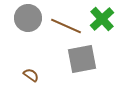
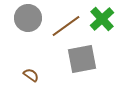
brown line: rotated 60 degrees counterclockwise
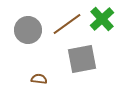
gray circle: moved 12 px down
brown line: moved 1 px right, 2 px up
brown semicircle: moved 8 px right, 4 px down; rotated 28 degrees counterclockwise
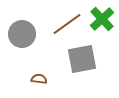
gray circle: moved 6 px left, 4 px down
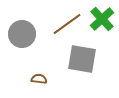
gray square: rotated 20 degrees clockwise
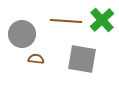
green cross: moved 1 px down
brown line: moved 1 px left, 3 px up; rotated 40 degrees clockwise
brown semicircle: moved 3 px left, 20 px up
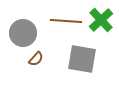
green cross: moved 1 px left
gray circle: moved 1 px right, 1 px up
brown semicircle: rotated 126 degrees clockwise
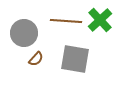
green cross: moved 1 px left
gray circle: moved 1 px right
gray square: moved 7 px left
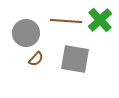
gray circle: moved 2 px right
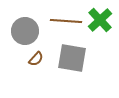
gray circle: moved 1 px left, 2 px up
gray square: moved 3 px left, 1 px up
